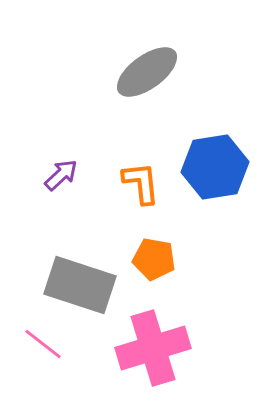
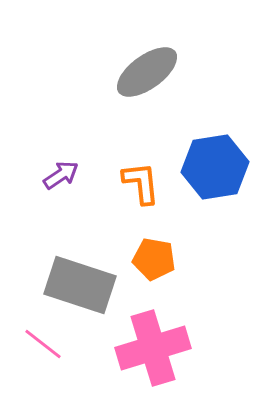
purple arrow: rotated 9 degrees clockwise
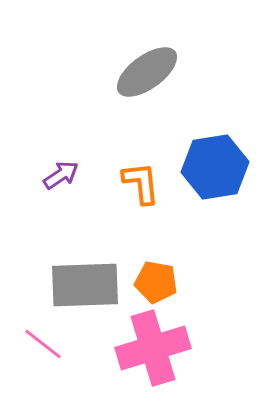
orange pentagon: moved 2 px right, 23 px down
gray rectangle: moved 5 px right; rotated 20 degrees counterclockwise
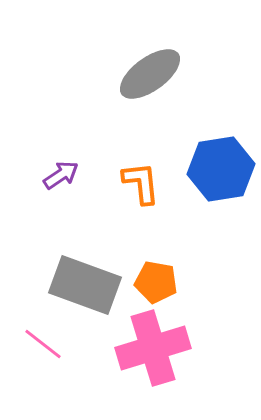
gray ellipse: moved 3 px right, 2 px down
blue hexagon: moved 6 px right, 2 px down
gray rectangle: rotated 22 degrees clockwise
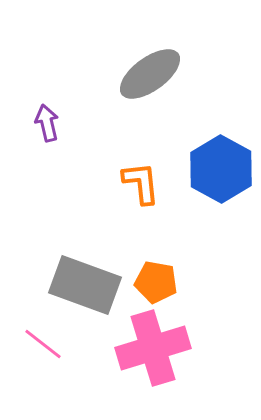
blue hexagon: rotated 22 degrees counterclockwise
purple arrow: moved 14 px left, 52 px up; rotated 69 degrees counterclockwise
